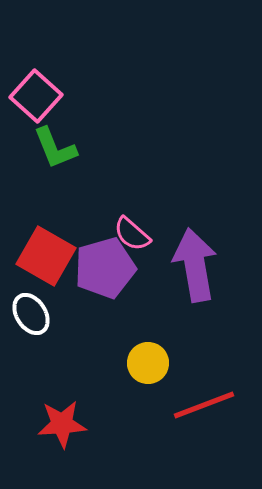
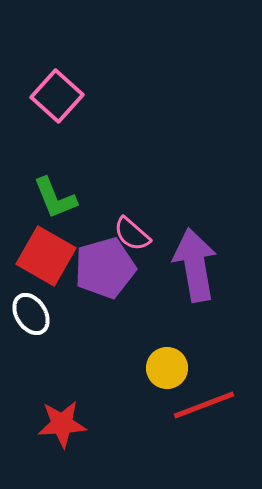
pink square: moved 21 px right
green L-shape: moved 50 px down
yellow circle: moved 19 px right, 5 px down
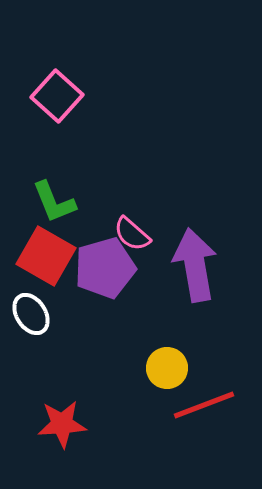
green L-shape: moved 1 px left, 4 px down
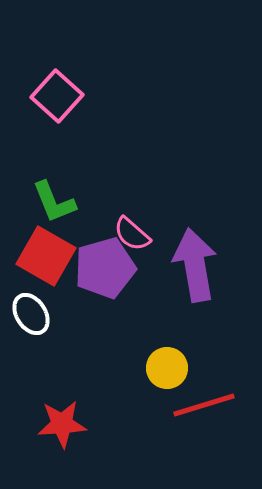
red line: rotated 4 degrees clockwise
